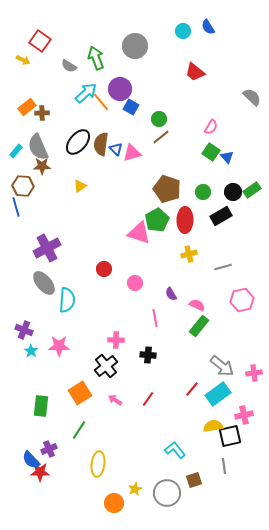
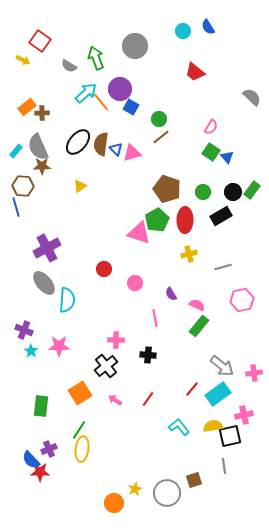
green rectangle at (252, 190): rotated 18 degrees counterclockwise
cyan L-shape at (175, 450): moved 4 px right, 23 px up
yellow ellipse at (98, 464): moved 16 px left, 15 px up
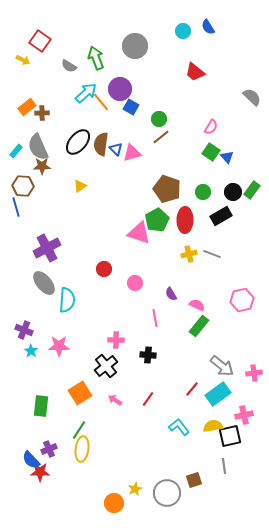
gray line at (223, 267): moved 11 px left, 13 px up; rotated 36 degrees clockwise
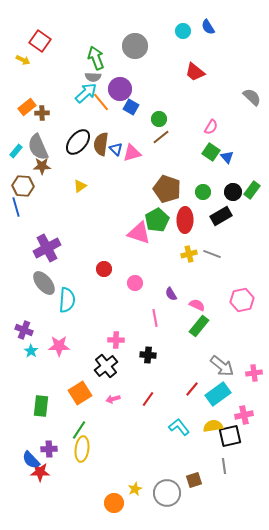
gray semicircle at (69, 66): moved 24 px right, 11 px down; rotated 28 degrees counterclockwise
pink arrow at (115, 400): moved 2 px left, 1 px up; rotated 48 degrees counterclockwise
purple cross at (49, 449): rotated 21 degrees clockwise
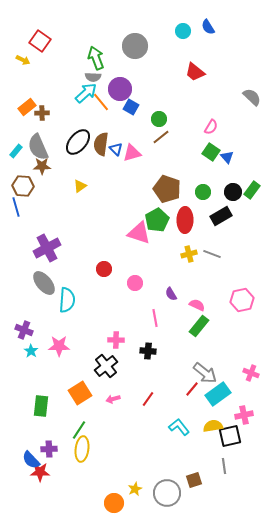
black cross at (148, 355): moved 4 px up
gray arrow at (222, 366): moved 17 px left, 7 px down
pink cross at (254, 373): moved 3 px left; rotated 28 degrees clockwise
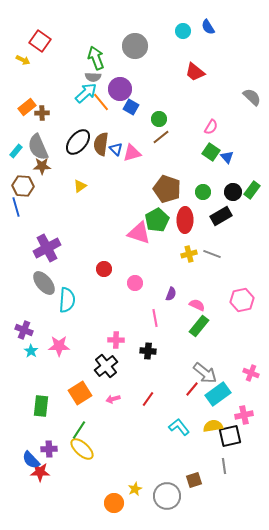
purple semicircle at (171, 294): rotated 128 degrees counterclockwise
yellow ellipse at (82, 449): rotated 55 degrees counterclockwise
gray circle at (167, 493): moved 3 px down
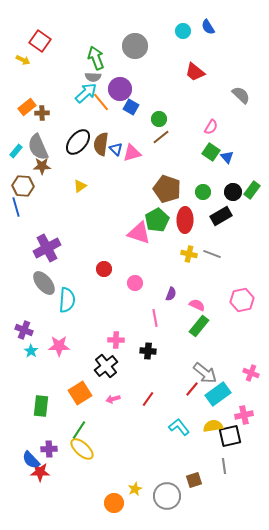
gray semicircle at (252, 97): moved 11 px left, 2 px up
yellow cross at (189, 254): rotated 28 degrees clockwise
